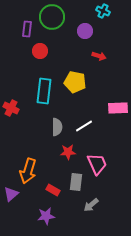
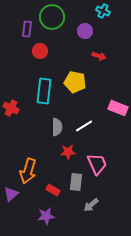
pink rectangle: rotated 24 degrees clockwise
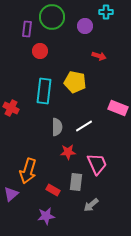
cyan cross: moved 3 px right, 1 px down; rotated 24 degrees counterclockwise
purple circle: moved 5 px up
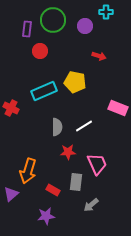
green circle: moved 1 px right, 3 px down
cyan rectangle: rotated 60 degrees clockwise
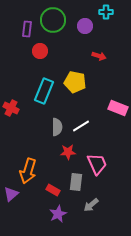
cyan rectangle: rotated 45 degrees counterclockwise
white line: moved 3 px left
purple star: moved 12 px right, 2 px up; rotated 18 degrees counterclockwise
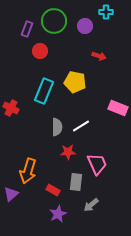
green circle: moved 1 px right, 1 px down
purple rectangle: rotated 14 degrees clockwise
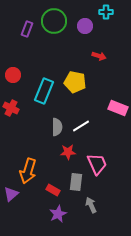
red circle: moved 27 px left, 24 px down
gray arrow: rotated 105 degrees clockwise
